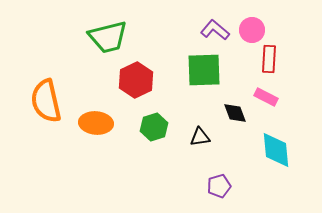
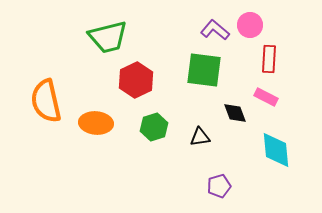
pink circle: moved 2 px left, 5 px up
green square: rotated 9 degrees clockwise
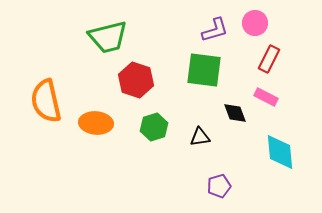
pink circle: moved 5 px right, 2 px up
purple L-shape: rotated 124 degrees clockwise
red rectangle: rotated 24 degrees clockwise
red hexagon: rotated 16 degrees counterclockwise
cyan diamond: moved 4 px right, 2 px down
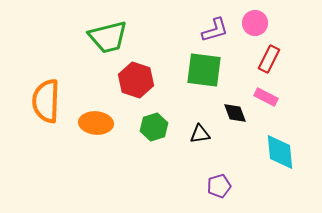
orange semicircle: rotated 15 degrees clockwise
black triangle: moved 3 px up
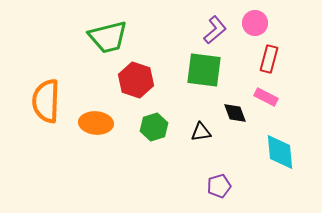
purple L-shape: rotated 24 degrees counterclockwise
red rectangle: rotated 12 degrees counterclockwise
black triangle: moved 1 px right, 2 px up
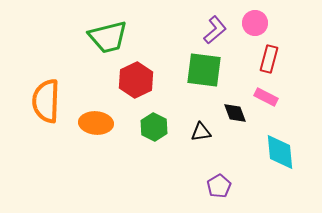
red hexagon: rotated 16 degrees clockwise
green hexagon: rotated 16 degrees counterclockwise
purple pentagon: rotated 15 degrees counterclockwise
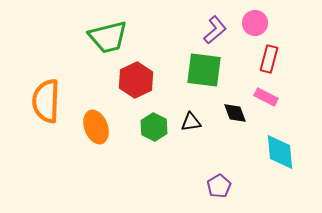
orange ellipse: moved 4 px down; rotated 64 degrees clockwise
black triangle: moved 10 px left, 10 px up
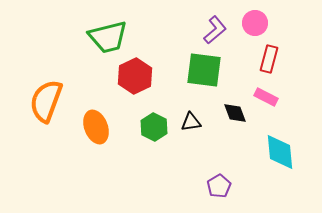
red hexagon: moved 1 px left, 4 px up
orange semicircle: rotated 18 degrees clockwise
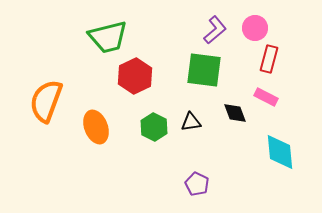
pink circle: moved 5 px down
purple pentagon: moved 22 px left, 2 px up; rotated 15 degrees counterclockwise
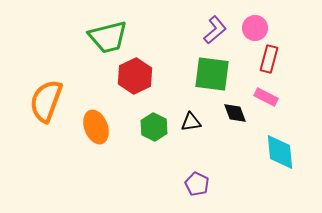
green square: moved 8 px right, 4 px down
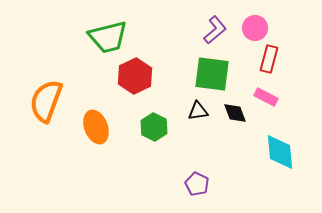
black triangle: moved 7 px right, 11 px up
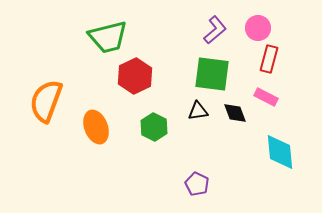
pink circle: moved 3 px right
